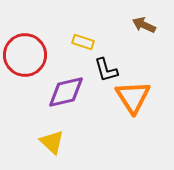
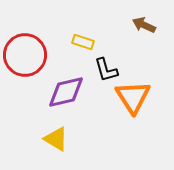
yellow triangle: moved 4 px right, 3 px up; rotated 12 degrees counterclockwise
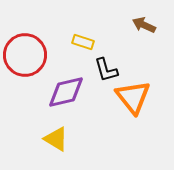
orange triangle: rotated 6 degrees counterclockwise
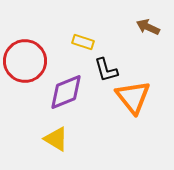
brown arrow: moved 4 px right, 2 px down
red circle: moved 6 px down
purple diamond: rotated 9 degrees counterclockwise
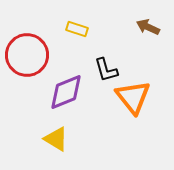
yellow rectangle: moved 6 px left, 13 px up
red circle: moved 2 px right, 6 px up
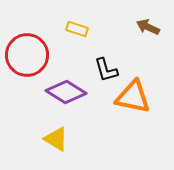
purple diamond: rotated 54 degrees clockwise
orange triangle: rotated 39 degrees counterclockwise
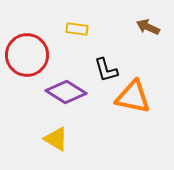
yellow rectangle: rotated 10 degrees counterclockwise
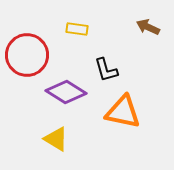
orange triangle: moved 10 px left, 15 px down
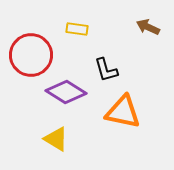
red circle: moved 4 px right
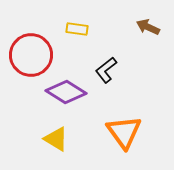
black L-shape: rotated 68 degrees clockwise
orange triangle: moved 1 px right, 20 px down; rotated 42 degrees clockwise
